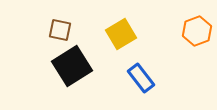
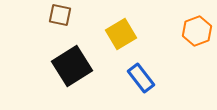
brown square: moved 15 px up
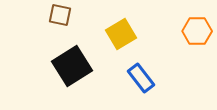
orange hexagon: rotated 20 degrees clockwise
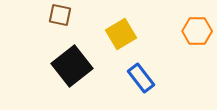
black square: rotated 6 degrees counterclockwise
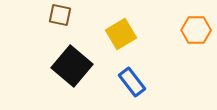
orange hexagon: moved 1 px left, 1 px up
black square: rotated 12 degrees counterclockwise
blue rectangle: moved 9 px left, 4 px down
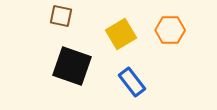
brown square: moved 1 px right, 1 px down
orange hexagon: moved 26 px left
black square: rotated 21 degrees counterclockwise
